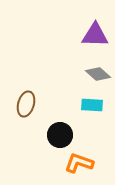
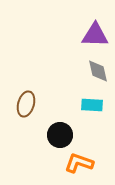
gray diamond: moved 3 px up; rotated 35 degrees clockwise
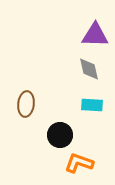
gray diamond: moved 9 px left, 2 px up
brown ellipse: rotated 10 degrees counterclockwise
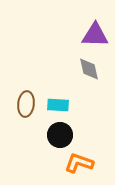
cyan rectangle: moved 34 px left
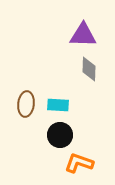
purple triangle: moved 12 px left
gray diamond: rotated 15 degrees clockwise
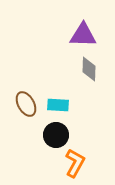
brown ellipse: rotated 35 degrees counterclockwise
black circle: moved 4 px left
orange L-shape: moved 4 px left; rotated 100 degrees clockwise
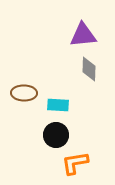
purple triangle: rotated 8 degrees counterclockwise
brown ellipse: moved 2 px left, 11 px up; rotated 60 degrees counterclockwise
orange L-shape: rotated 128 degrees counterclockwise
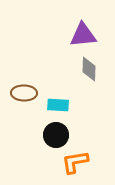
orange L-shape: moved 1 px up
